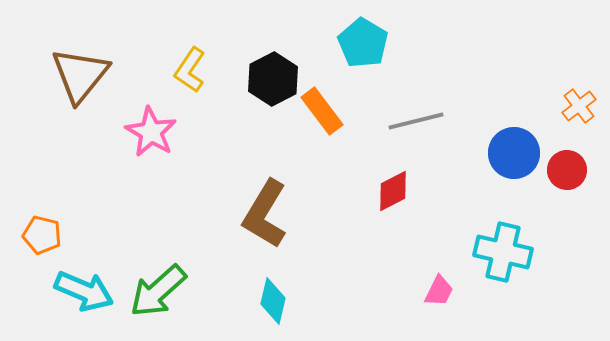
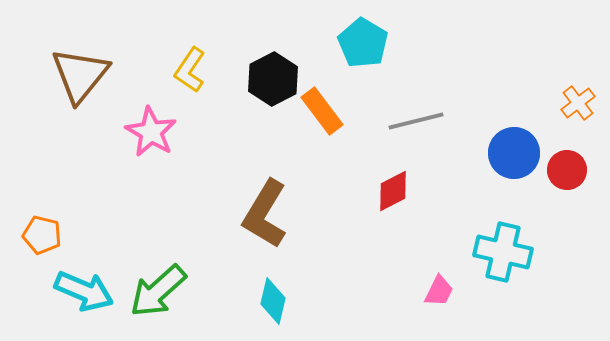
orange cross: moved 1 px left, 3 px up
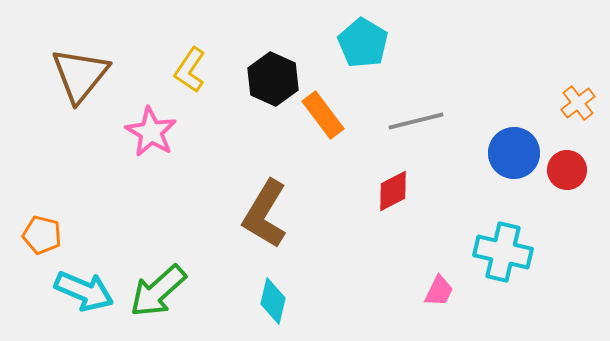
black hexagon: rotated 9 degrees counterclockwise
orange rectangle: moved 1 px right, 4 px down
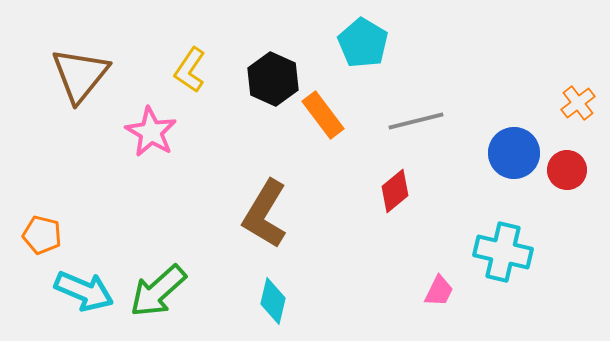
red diamond: moved 2 px right; rotated 12 degrees counterclockwise
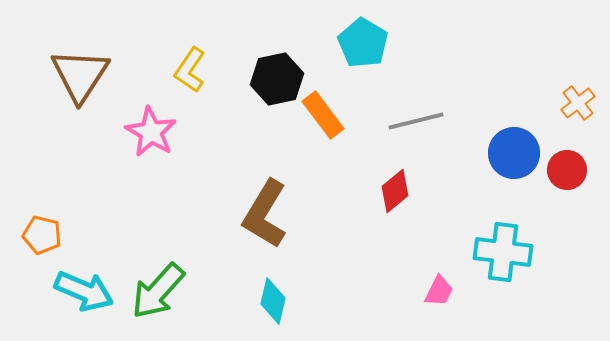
brown triangle: rotated 6 degrees counterclockwise
black hexagon: moved 4 px right; rotated 24 degrees clockwise
cyan cross: rotated 6 degrees counterclockwise
green arrow: rotated 6 degrees counterclockwise
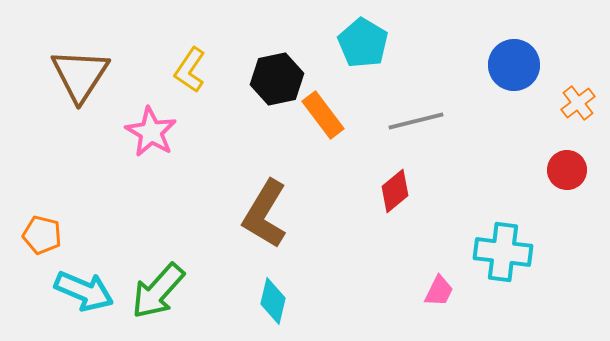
blue circle: moved 88 px up
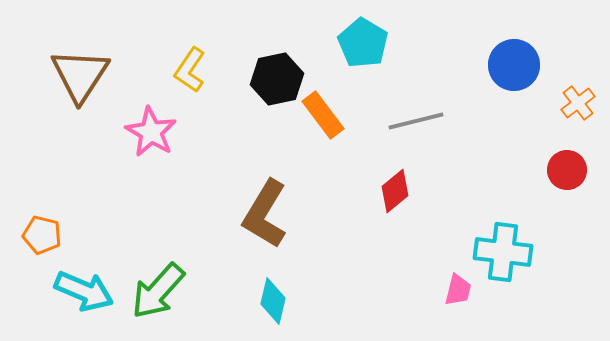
pink trapezoid: moved 19 px right, 1 px up; rotated 12 degrees counterclockwise
